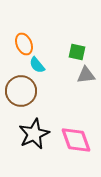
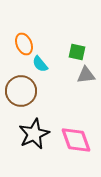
cyan semicircle: moved 3 px right, 1 px up
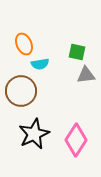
cyan semicircle: rotated 60 degrees counterclockwise
pink diamond: rotated 52 degrees clockwise
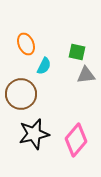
orange ellipse: moved 2 px right
cyan semicircle: moved 4 px right, 2 px down; rotated 54 degrees counterclockwise
brown circle: moved 3 px down
black star: rotated 12 degrees clockwise
pink diamond: rotated 8 degrees clockwise
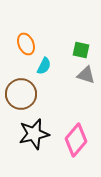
green square: moved 4 px right, 2 px up
gray triangle: rotated 24 degrees clockwise
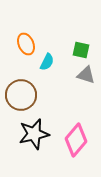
cyan semicircle: moved 3 px right, 4 px up
brown circle: moved 1 px down
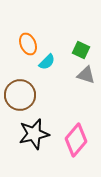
orange ellipse: moved 2 px right
green square: rotated 12 degrees clockwise
cyan semicircle: rotated 18 degrees clockwise
brown circle: moved 1 px left
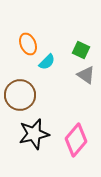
gray triangle: rotated 18 degrees clockwise
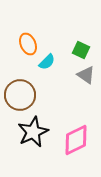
black star: moved 1 px left, 2 px up; rotated 12 degrees counterclockwise
pink diamond: rotated 24 degrees clockwise
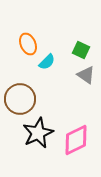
brown circle: moved 4 px down
black star: moved 5 px right, 1 px down
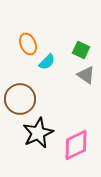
pink diamond: moved 5 px down
